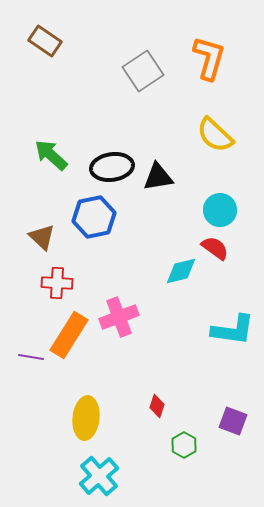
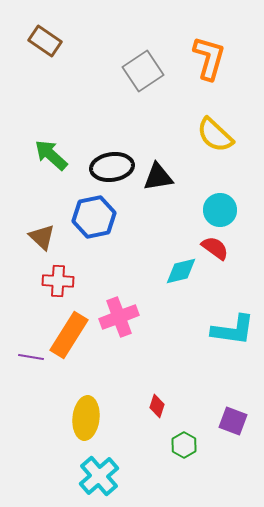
red cross: moved 1 px right, 2 px up
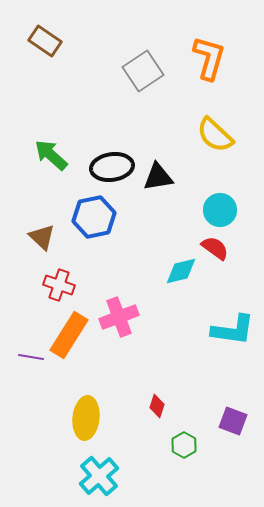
red cross: moved 1 px right, 4 px down; rotated 16 degrees clockwise
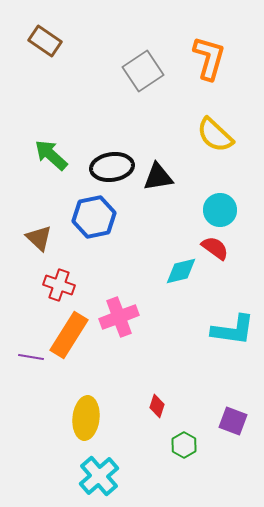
brown triangle: moved 3 px left, 1 px down
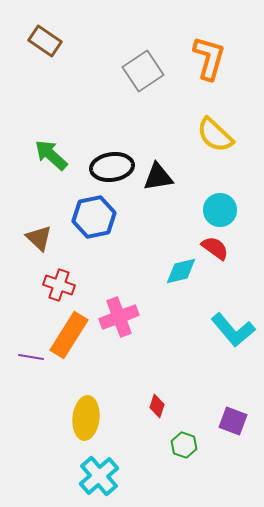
cyan L-shape: rotated 42 degrees clockwise
green hexagon: rotated 10 degrees counterclockwise
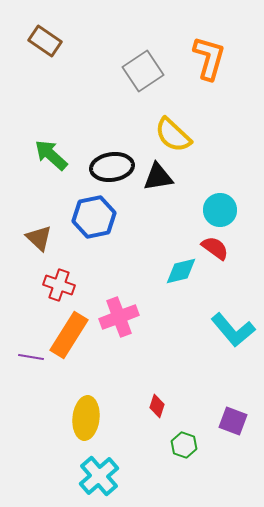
yellow semicircle: moved 42 px left
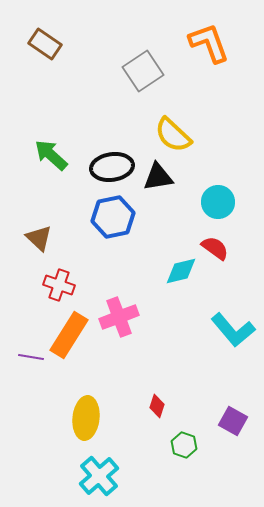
brown rectangle: moved 3 px down
orange L-shape: moved 15 px up; rotated 36 degrees counterclockwise
cyan circle: moved 2 px left, 8 px up
blue hexagon: moved 19 px right
purple square: rotated 8 degrees clockwise
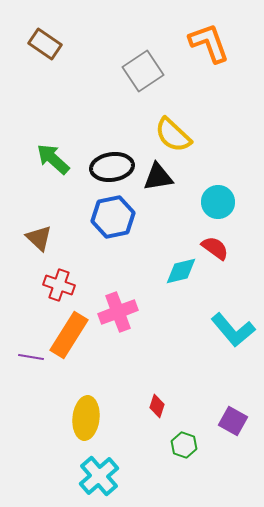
green arrow: moved 2 px right, 4 px down
pink cross: moved 1 px left, 5 px up
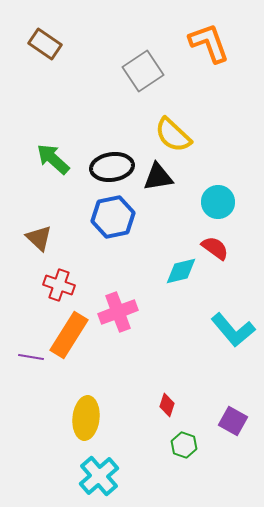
red diamond: moved 10 px right, 1 px up
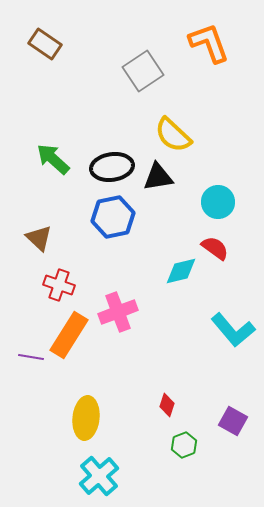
green hexagon: rotated 20 degrees clockwise
